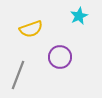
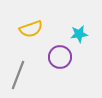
cyan star: moved 18 px down; rotated 18 degrees clockwise
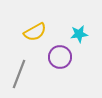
yellow semicircle: moved 4 px right, 3 px down; rotated 10 degrees counterclockwise
gray line: moved 1 px right, 1 px up
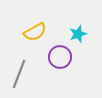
cyan star: moved 1 px left; rotated 12 degrees counterclockwise
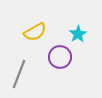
cyan star: rotated 12 degrees counterclockwise
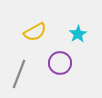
purple circle: moved 6 px down
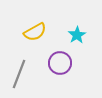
cyan star: moved 1 px left, 1 px down
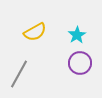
purple circle: moved 20 px right
gray line: rotated 8 degrees clockwise
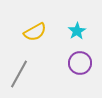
cyan star: moved 4 px up
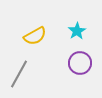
yellow semicircle: moved 4 px down
